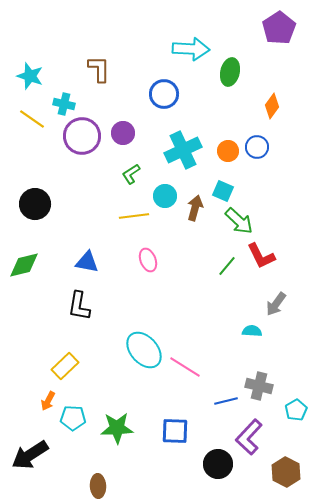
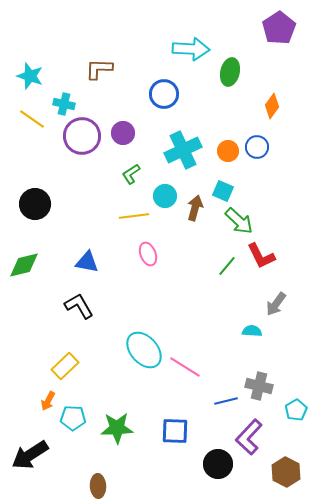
brown L-shape at (99, 69): rotated 88 degrees counterclockwise
pink ellipse at (148, 260): moved 6 px up
black L-shape at (79, 306): rotated 140 degrees clockwise
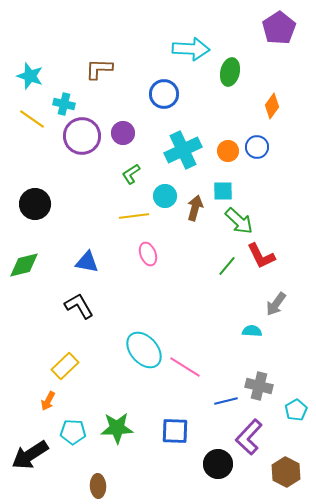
cyan square at (223, 191): rotated 25 degrees counterclockwise
cyan pentagon at (73, 418): moved 14 px down
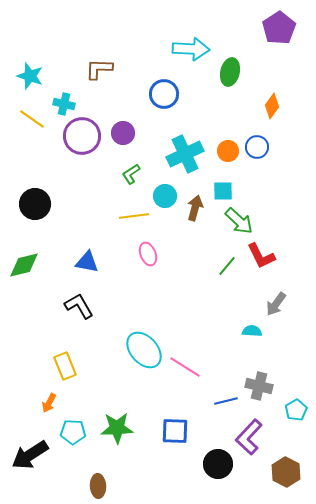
cyan cross at (183, 150): moved 2 px right, 4 px down
yellow rectangle at (65, 366): rotated 68 degrees counterclockwise
orange arrow at (48, 401): moved 1 px right, 2 px down
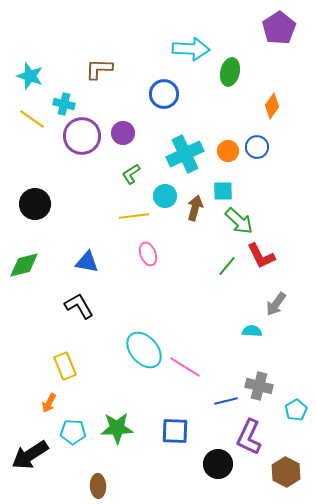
purple L-shape at (249, 437): rotated 18 degrees counterclockwise
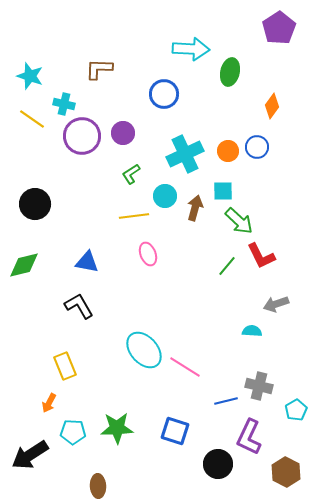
gray arrow at (276, 304): rotated 35 degrees clockwise
blue square at (175, 431): rotated 16 degrees clockwise
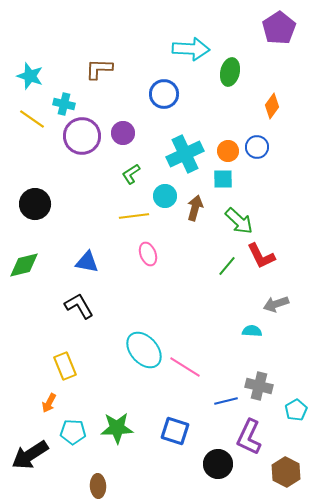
cyan square at (223, 191): moved 12 px up
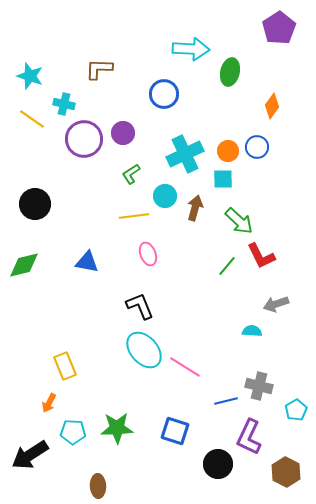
purple circle at (82, 136): moved 2 px right, 3 px down
black L-shape at (79, 306): moved 61 px right; rotated 8 degrees clockwise
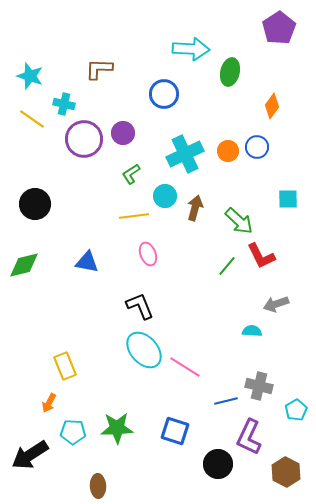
cyan square at (223, 179): moved 65 px right, 20 px down
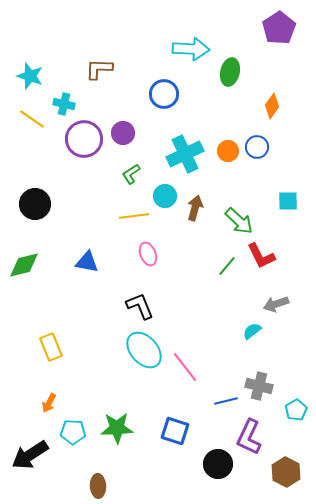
cyan square at (288, 199): moved 2 px down
cyan semicircle at (252, 331): rotated 42 degrees counterclockwise
yellow rectangle at (65, 366): moved 14 px left, 19 px up
pink line at (185, 367): rotated 20 degrees clockwise
